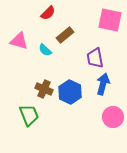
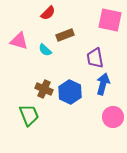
brown rectangle: rotated 18 degrees clockwise
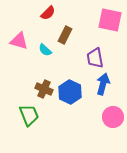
brown rectangle: rotated 42 degrees counterclockwise
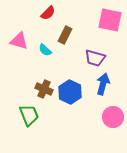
purple trapezoid: rotated 65 degrees counterclockwise
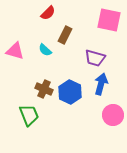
pink square: moved 1 px left
pink triangle: moved 4 px left, 10 px down
blue arrow: moved 2 px left
pink circle: moved 2 px up
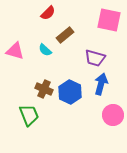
brown rectangle: rotated 24 degrees clockwise
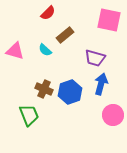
blue hexagon: rotated 15 degrees clockwise
